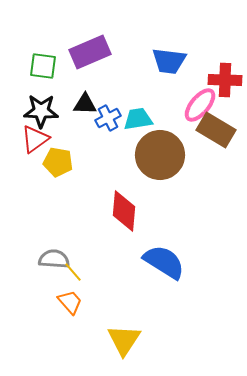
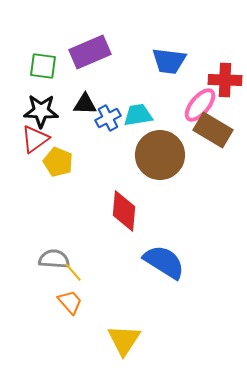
cyan trapezoid: moved 4 px up
brown rectangle: moved 3 px left
yellow pentagon: rotated 12 degrees clockwise
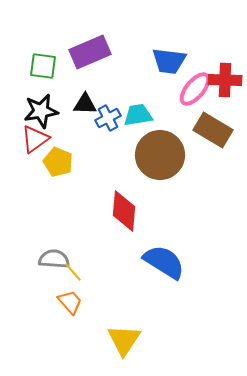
pink ellipse: moved 5 px left, 16 px up
black star: rotated 12 degrees counterclockwise
